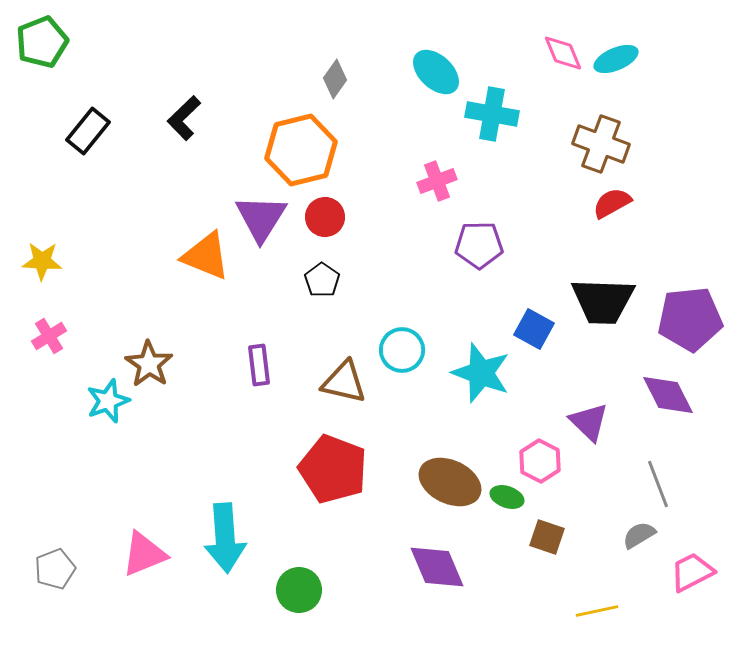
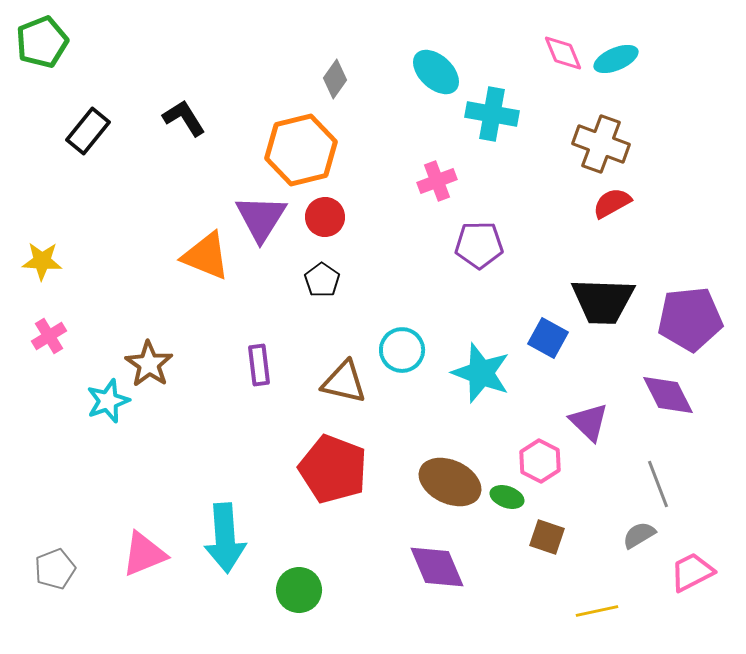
black L-shape at (184, 118): rotated 102 degrees clockwise
blue square at (534, 329): moved 14 px right, 9 px down
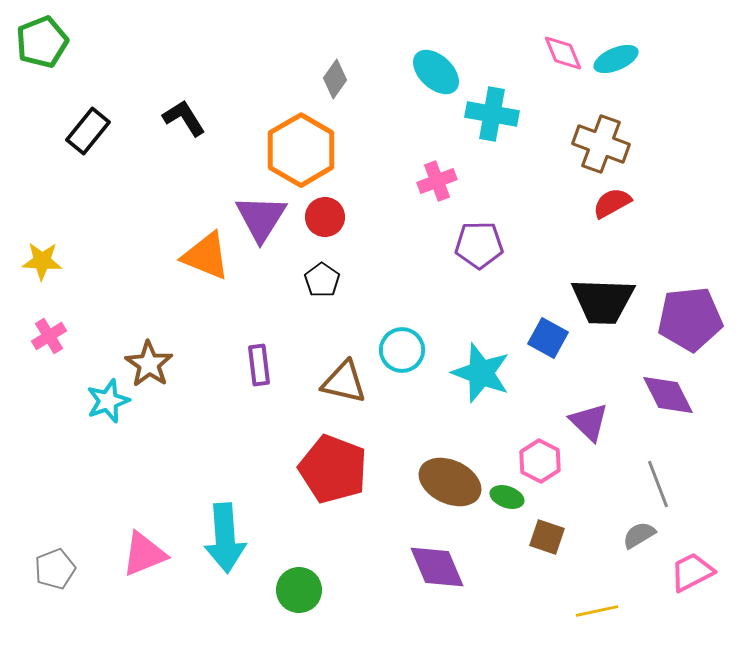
orange hexagon at (301, 150): rotated 16 degrees counterclockwise
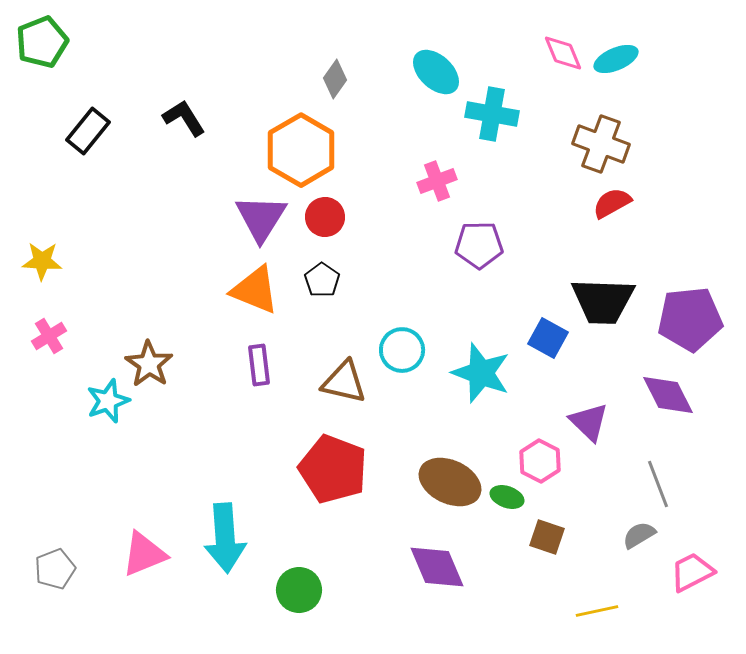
orange triangle at (206, 256): moved 49 px right, 34 px down
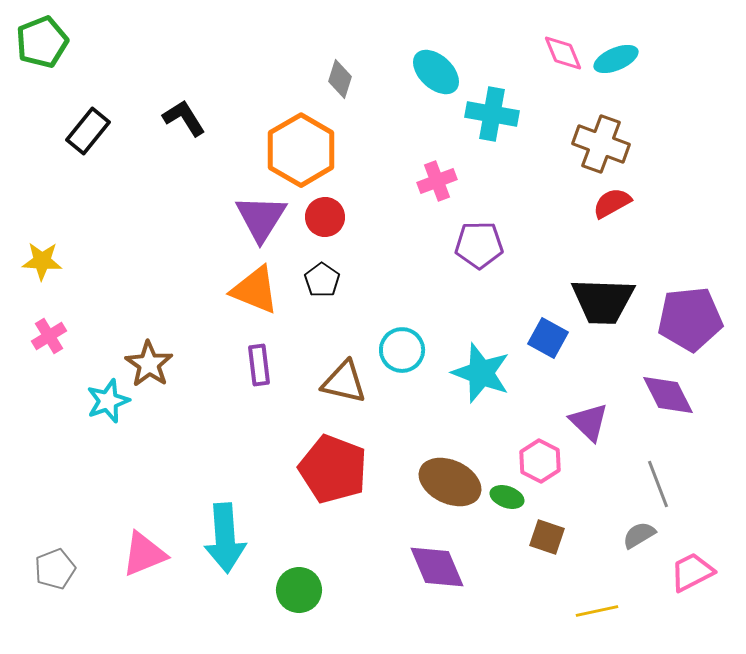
gray diamond at (335, 79): moved 5 px right; rotated 18 degrees counterclockwise
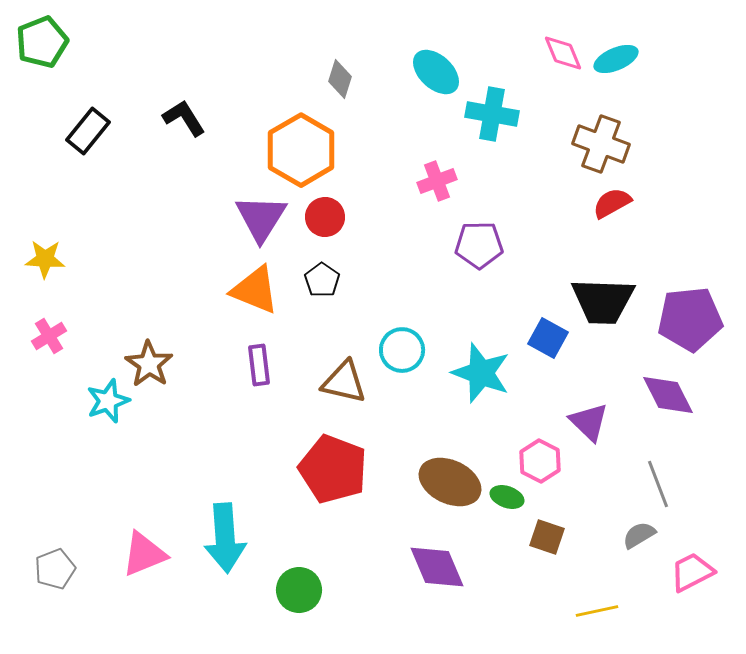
yellow star at (42, 261): moved 3 px right, 2 px up
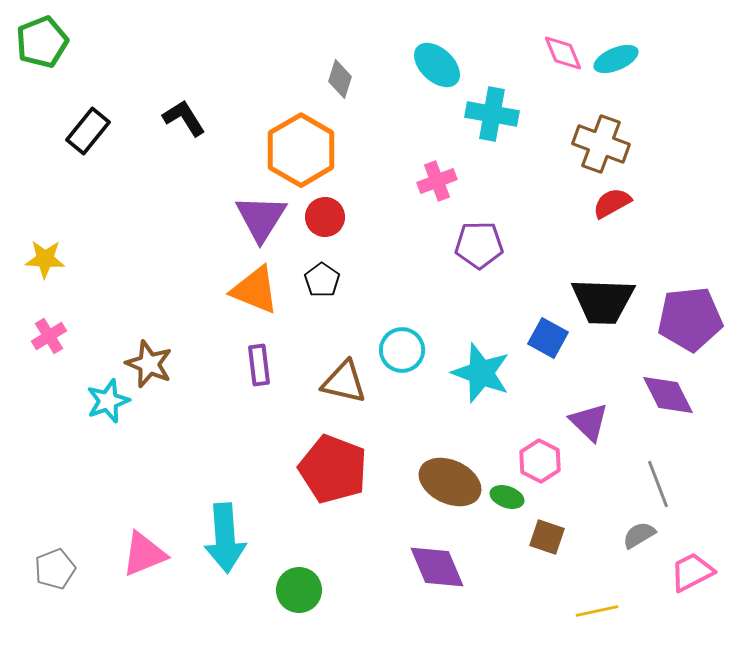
cyan ellipse at (436, 72): moved 1 px right, 7 px up
brown star at (149, 364): rotated 12 degrees counterclockwise
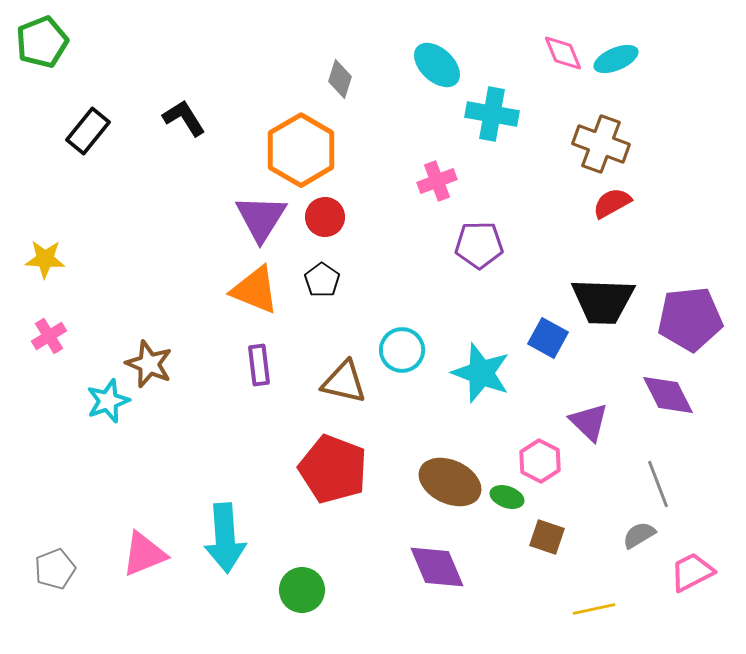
green circle at (299, 590): moved 3 px right
yellow line at (597, 611): moved 3 px left, 2 px up
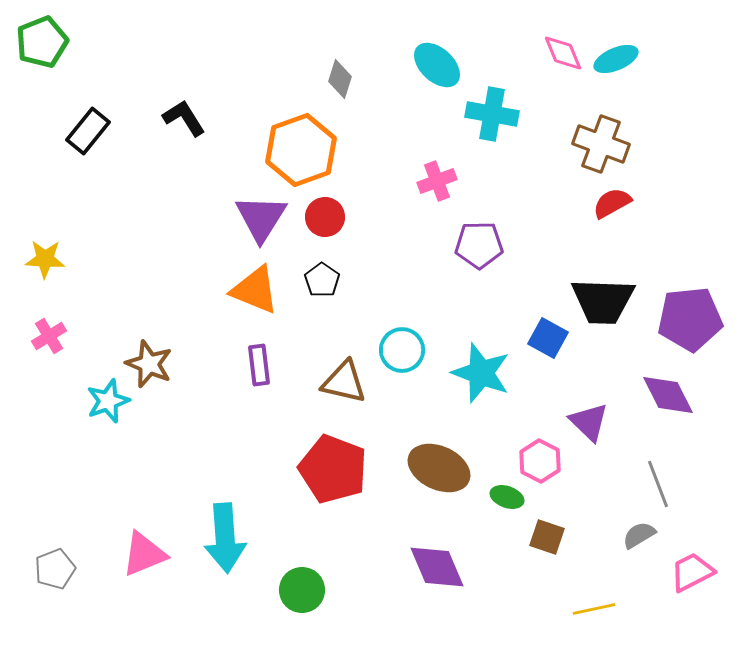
orange hexagon at (301, 150): rotated 10 degrees clockwise
brown ellipse at (450, 482): moved 11 px left, 14 px up
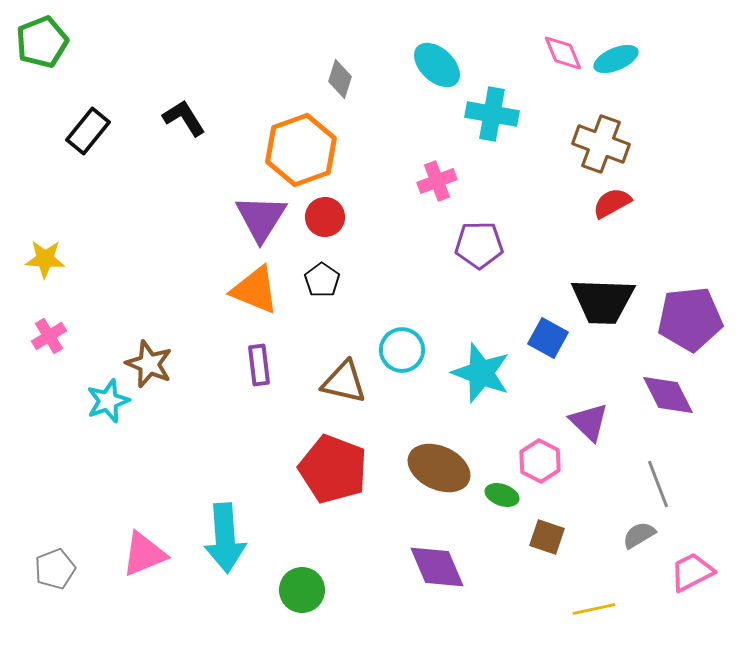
green ellipse at (507, 497): moved 5 px left, 2 px up
